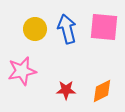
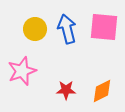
pink star: rotated 8 degrees counterclockwise
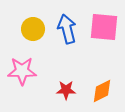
yellow circle: moved 2 px left
pink star: rotated 20 degrees clockwise
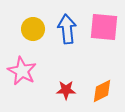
blue arrow: rotated 8 degrees clockwise
pink star: rotated 28 degrees clockwise
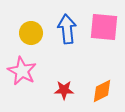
yellow circle: moved 2 px left, 4 px down
red star: moved 2 px left
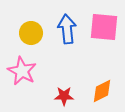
red star: moved 6 px down
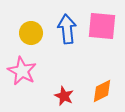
pink square: moved 2 px left, 1 px up
red star: rotated 24 degrees clockwise
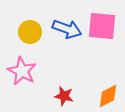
blue arrow: rotated 116 degrees clockwise
yellow circle: moved 1 px left, 1 px up
orange diamond: moved 6 px right, 5 px down
red star: rotated 12 degrees counterclockwise
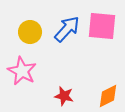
blue arrow: rotated 68 degrees counterclockwise
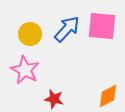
yellow circle: moved 2 px down
pink star: moved 3 px right, 1 px up
red star: moved 10 px left, 3 px down
